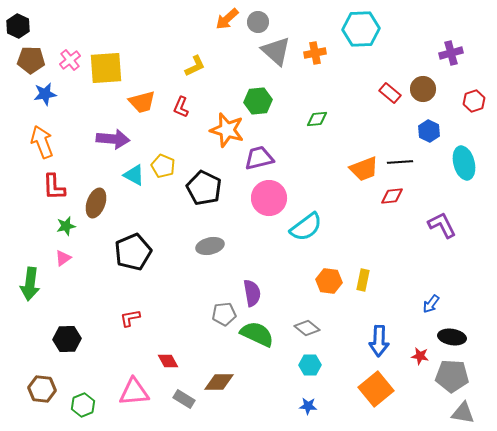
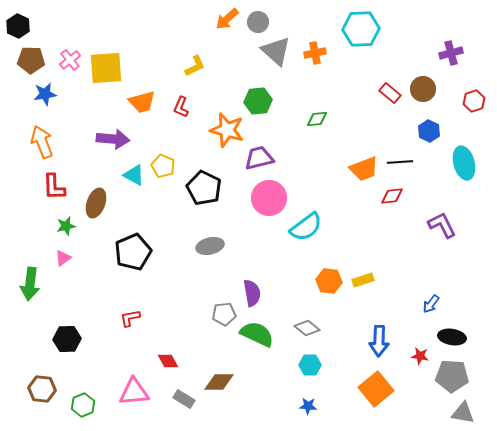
yellow rectangle at (363, 280): rotated 60 degrees clockwise
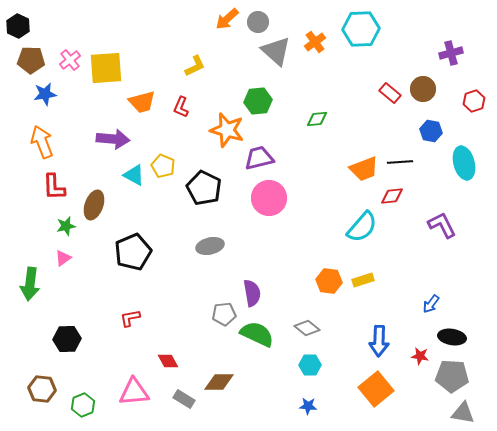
orange cross at (315, 53): moved 11 px up; rotated 25 degrees counterclockwise
blue hexagon at (429, 131): moved 2 px right; rotated 15 degrees counterclockwise
brown ellipse at (96, 203): moved 2 px left, 2 px down
cyan semicircle at (306, 227): moved 56 px right; rotated 12 degrees counterclockwise
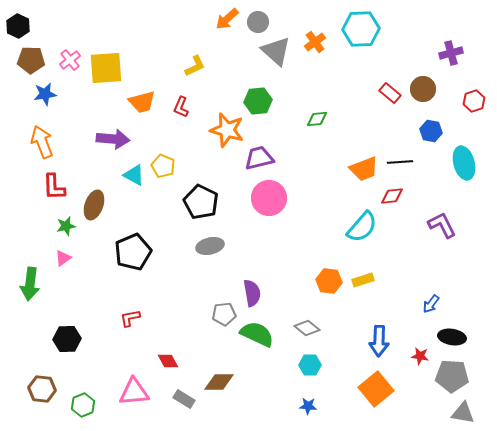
black pentagon at (204, 188): moved 3 px left, 14 px down
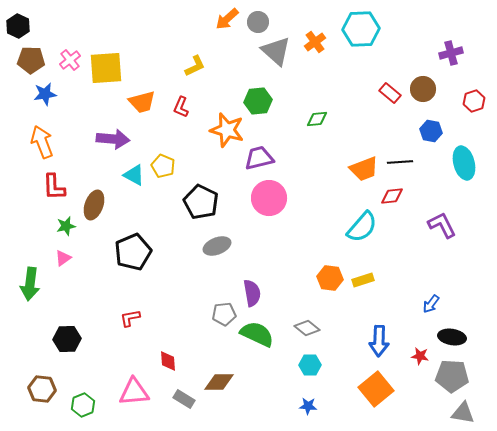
gray ellipse at (210, 246): moved 7 px right; rotated 8 degrees counterclockwise
orange hexagon at (329, 281): moved 1 px right, 3 px up
red diamond at (168, 361): rotated 25 degrees clockwise
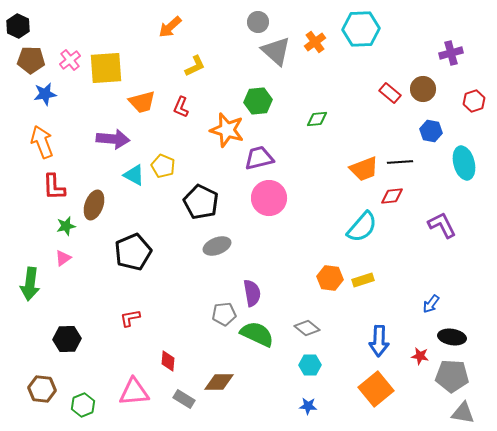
orange arrow at (227, 19): moved 57 px left, 8 px down
red diamond at (168, 361): rotated 10 degrees clockwise
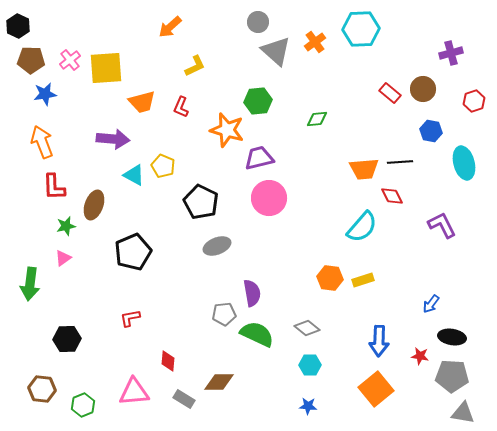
orange trapezoid at (364, 169): rotated 16 degrees clockwise
red diamond at (392, 196): rotated 70 degrees clockwise
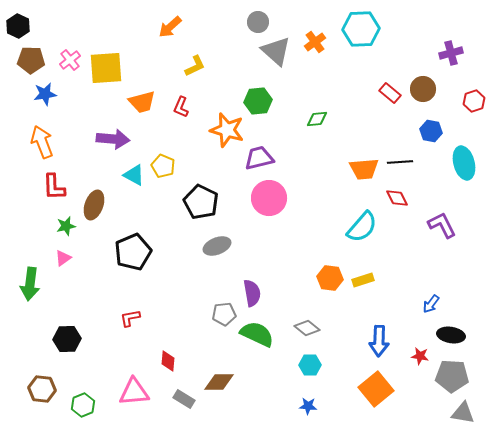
red diamond at (392, 196): moved 5 px right, 2 px down
black ellipse at (452, 337): moved 1 px left, 2 px up
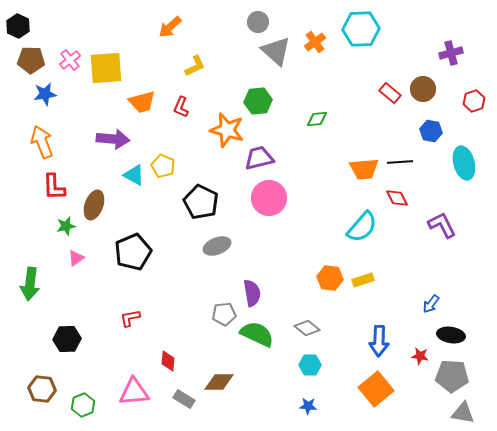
pink triangle at (63, 258): moved 13 px right
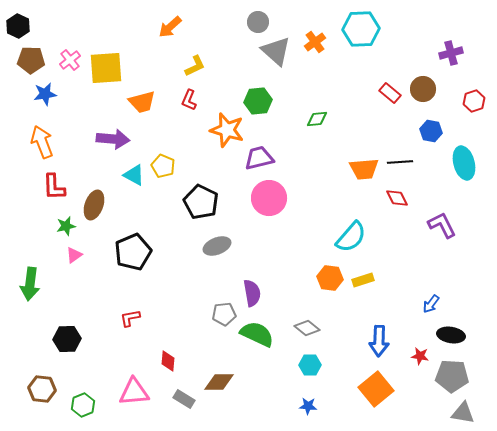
red L-shape at (181, 107): moved 8 px right, 7 px up
cyan semicircle at (362, 227): moved 11 px left, 10 px down
pink triangle at (76, 258): moved 2 px left, 3 px up
